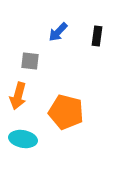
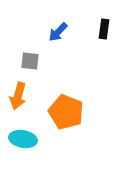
black rectangle: moved 7 px right, 7 px up
orange pentagon: rotated 8 degrees clockwise
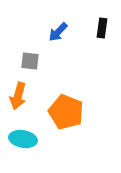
black rectangle: moved 2 px left, 1 px up
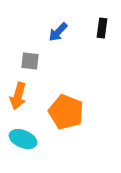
cyan ellipse: rotated 12 degrees clockwise
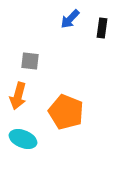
blue arrow: moved 12 px right, 13 px up
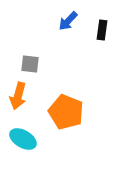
blue arrow: moved 2 px left, 2 px down
black rectangle: moved 2 px down
gray square: moved 3 px down
cyan ellipse: rotated 8 degrees clockwise
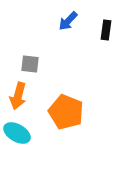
black rectangle: moved 4 px right
cyan ellipse: moved 6 px left, 6 px up
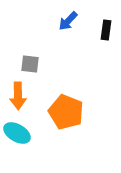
orange arrow: rotated 16 degrees counterclockwise
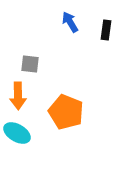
blue arrow: moved 2 px right, 1 px down; rotated 105 degrees clockwise
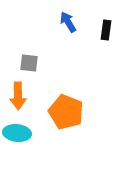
blue arrow: moved 2 px left
gray square: moved 1 px left, 1 px up
cyan ellipse: rotated 24 degrees counterclockwise
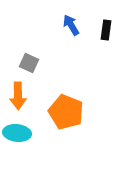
blue arrow: moved 3 px right, 3 px down
gray square: rotated 18 degrees clockwise
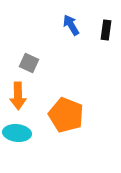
orange pentagon: moved 3 px down
